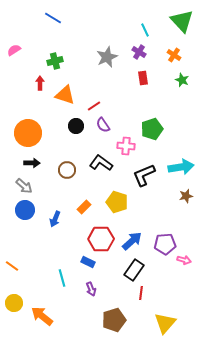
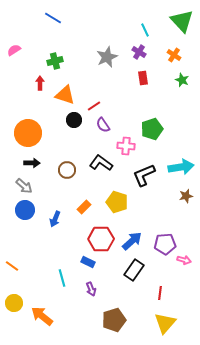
black circle at (76, 126): moved 2 px left, 6 px up
red line at (141, 293): moved 19 px right
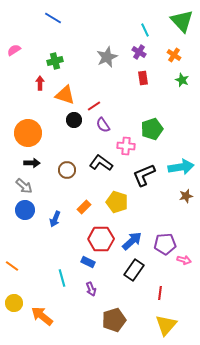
yellow triangle at (165, 323): moved 1 px right, 2 px down
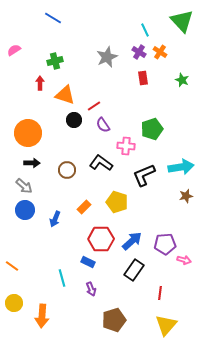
orange cross at (174, 55): moved 14 px left, 3 px up
orange arrow at (42, 316): rotated 125 degrees counterclockwise
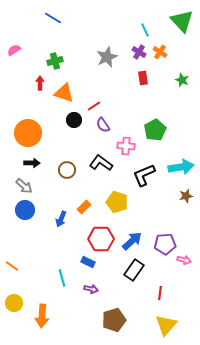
orange triangle at (65, 95): moved 1 px left, 2 px up
green pentagon at (152, 129): moved 3 px right, 1 px down; rotated 10 degrees counterclockwise
blue arrow at (55, 219): moved 6 px right
purple arrow at (91, 289): rotated 56 degrees counterclockwise
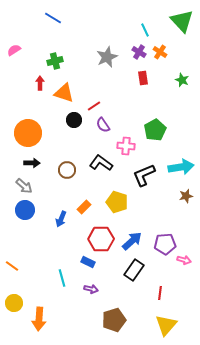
orange arrow at (42, 316): moved 3 px left, 3 px down
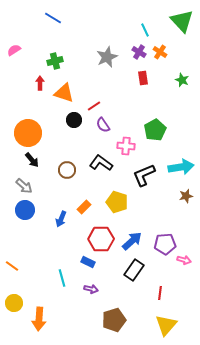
black arrow at (32, 163): moved 3 px up; rotated 49 degrees clockwise
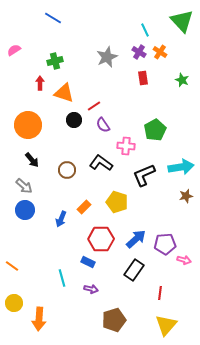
orange circle at (28, 133): moved 8 px up
blue arrow at (132, 241): moved 4 px right, 2 px up
